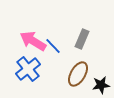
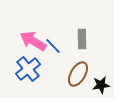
gray rectangle: rotated 24 degrees counterclockwise
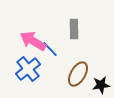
gray rectangle: moved 8 px left, 10 px up
blue line: moved 3 px left, 3 px down
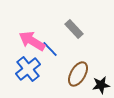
gray rectangle: rotated 42 degrees counterclockwise
pink arrow: moved 1 px left
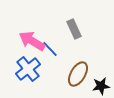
gray rectangle: rotated 18 degrees clockwise
black star: moved 1 px down
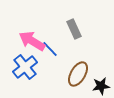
blue cross: moved 3 px left, 2 px up
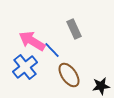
blue line: moved 2 px right, 1 px down
brown ellipse: moved 9 px left, 1 px down; rotated 65 degrees counterclockwise
